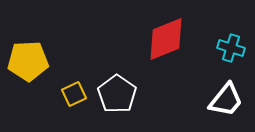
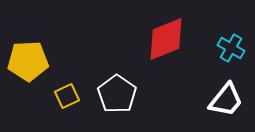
cyan cross: rotated 12 degrees clockwise
yellow square: moved 7 px left, 2 px down
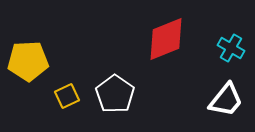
white pentagon: moved 2 px left
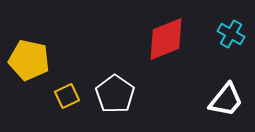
cyan cross: moved 14 px up
yellow pentagon: moved 1 px right, 1 px up; rotated 15 degrees clockwise
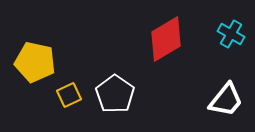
red diamond: rotated 9 degrees counterclockwise
yellow pentagon: moved 6 px right, 2 px down
yellow square: moved 2 px right, 1 px up
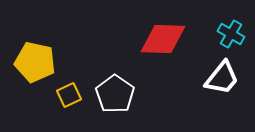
red diamond: moved 3 px left; rotated 33 degrees clockwise
white trapezoid: moved 4 px left, 22 px up
